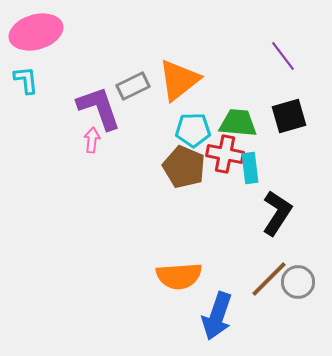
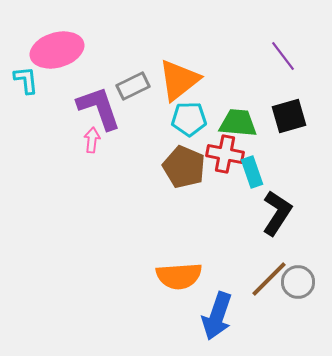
pink ellipse: moved 21 px right, 18 px down
cyan pentagon: moved 4 px left, 11 px up
cyan rectangle: moved 2 px right, 4 px down; rotated 12 degrees counterclockwise
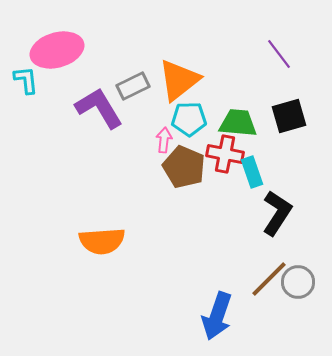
purple line: moved 4 px left, 2 px up
purple L-shape: rotated 12 degrees counterclockwise
pink arrow: moved 72 px right
orange semicircle: moved 77 px left, 35 px up
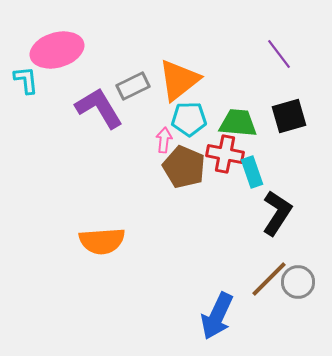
blue arrow: rotated 6 degrees clockwise
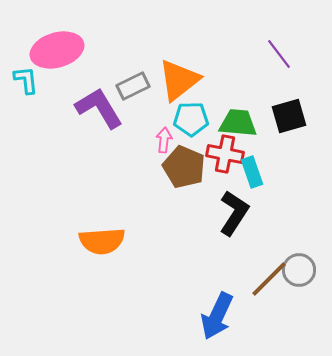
cyan pentagon: moved 2 px right
black L-shape: moved 43 px left
gray circle: moved 1 px right, 12 px up
